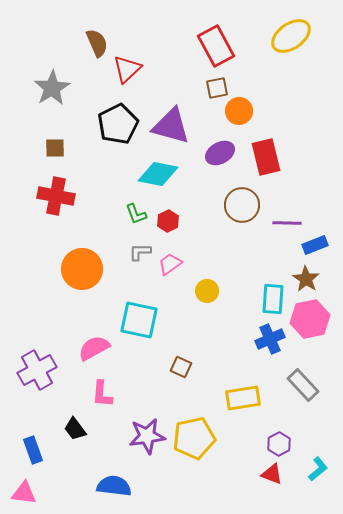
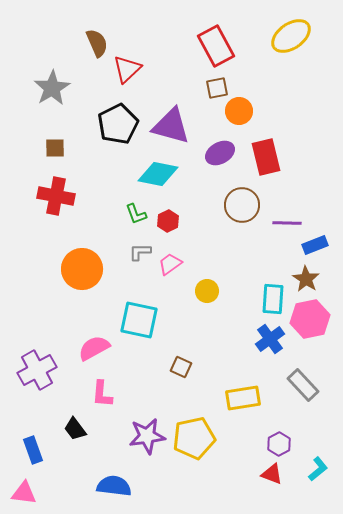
blue cross at (270, 339): rotated 12 degrees counterclockwise
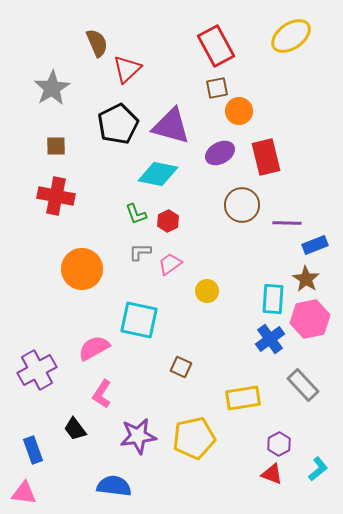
brown square at (55, 148): moved 1 px right, 2 px up
pink L-shape at (102, 394): rotated 28 degrees clockwise
purple star at (147, 436): moved 9 px left
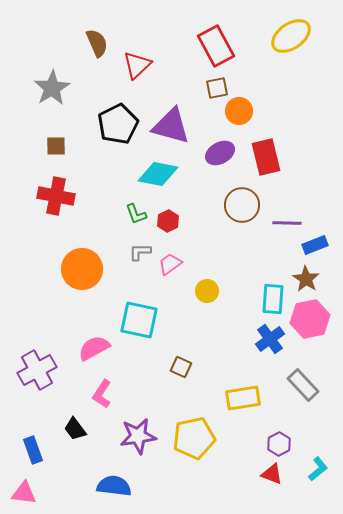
red triangle at (127, 69): moved 10 px right, 4 px up
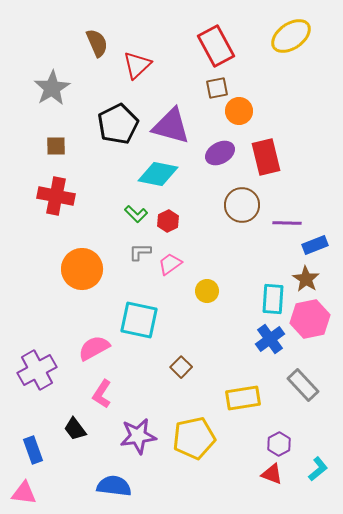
green L-shape at (136, 214): rotated 25 degrees counterclockwise
brown square at (181, 367): rotated 20 degrees clockwise
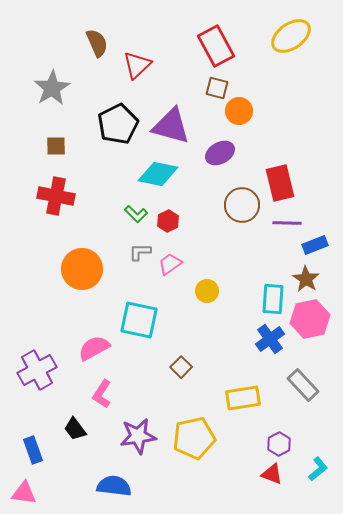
brown square at (217, 88): rotated 25 degrees clockwise
red rectangle at (266, 157): moved 14 px right, 26 px down
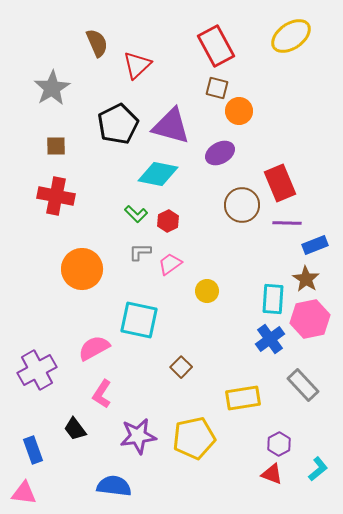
red rectangle at (280, 183): rotated 9 degrees counterclockwise
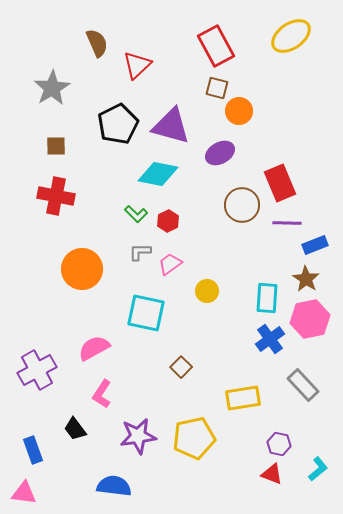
cyan rectangle at (273, 299): moved 6 px left, 1 px up
cyan square at (139, 320): moved 7 px right, 7 px up
purple hexagon at (279, 444): rotated 20 degrees counterclockwise
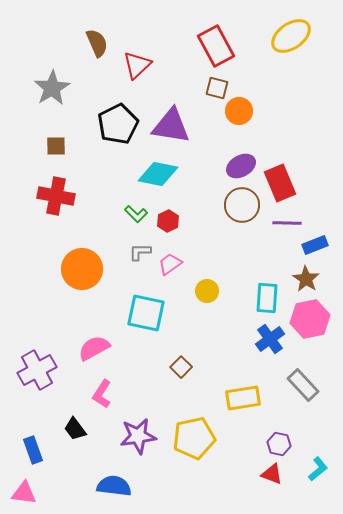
purple triangle at (171, 126): rotated 6 degrees counterclockwise
purple ellipse at (220, 153): moved 21 px right, 13 px down
